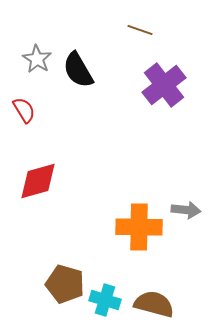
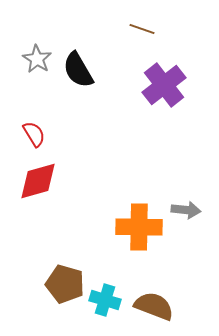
brown line: moved 2 px right, 1 px up
red semicircle: moved 10 px right, 24 px down
brown semicircle: moved 2 px down; rotated 6 degrees clockwise
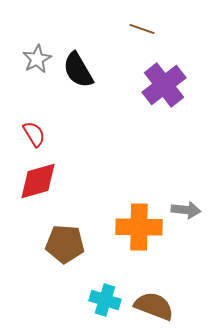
gray star: rotated 12 degrees clockwise
brown pentagon: moved 40 px up; rotated 12 degrees counterclockwise
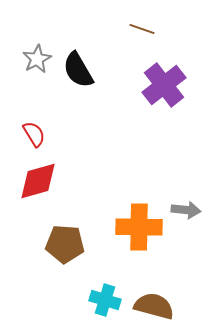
brown semicircle: rotated 6 degrees counterclockwise
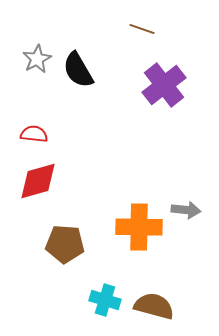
red semicircle: rotated 52 degrees counterclockwise
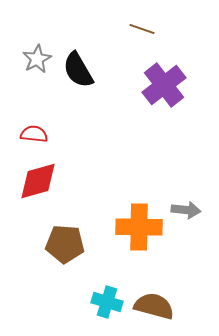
cyan cross: moved 2 px right, 2 px down
